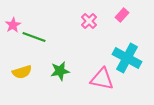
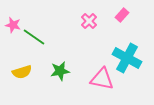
pink star: rotated 28 degrees counterclockwise
green line: rotated 15 degrees clockwise
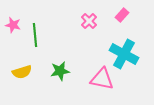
green line: moved 1 px right, 2 px up; rotated 50 degrees clockwise
cyan cross: moved 3 px left, 4 px up
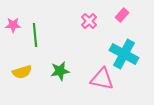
pink star: rotated 14 degrees counterclockwise
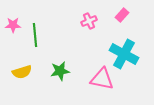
pink cross: rotated 21 degrees clockwise
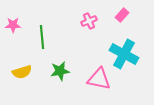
green line: moved 7 px right, 2 px down
pink triangle: moved 3 px left
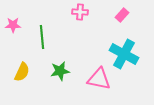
pink cross: moved 9 px left, 9 px up; rotated 28 degrees clockwise
yellow semicircle: rotated 48 degrees counterclockwise
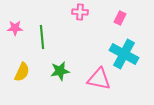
pink rectangle: moved 2 px left, 3 px down; rotated 16 degrees counterclockwise
pink star: moved 2 px right, 3 px down
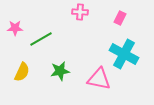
green line: moved 1 px left, 2 px down; rotated 65 degrees clockwise
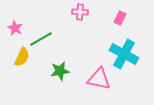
pink star: rotated 28 degrees clockwise
yellow semicircle: moved 15 px up
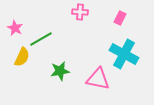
pink triangle: moved 1 px left
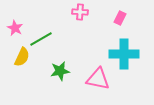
cyan cross: rotated 28 degrees counterclockwise
